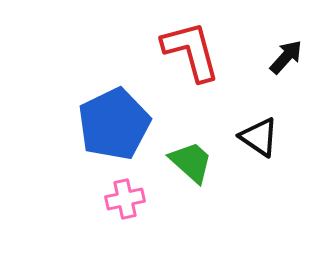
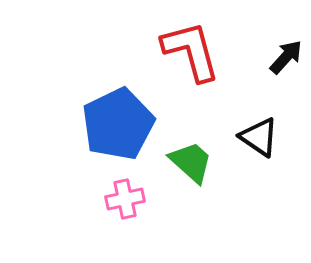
blue pentagon: moved 4 px right
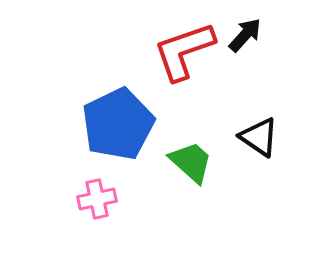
red L-shape: moved 7 px left; rotated 94 degrees counterclockwise
black arrow: moved 41 px left, 22 px up
pink cross: moved 28 px left
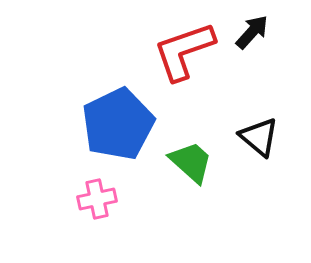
black arrow: moved 7 px right, 3 px up
black triangle: rotated 6 degrees clockwise
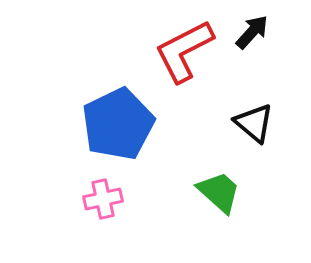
red L-shape: rotated 8 degrees counterclockwise
black triangle: moved 5 px left, 14 px up
green trapezoid: moved 28 px right, 30 px down
pink cross: moved 6 px right
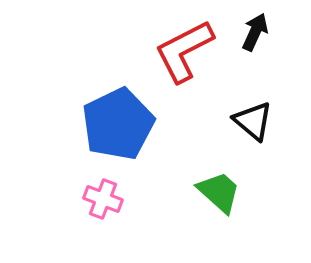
black arrow: moved 3 px right; rotated 18 degrees counterclockwise
black triangle: moved 1 px left, 2 px up
pink cross: rotated 33 degrees clockwise
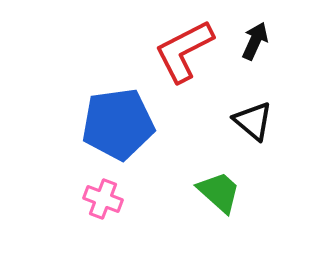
black arrow: moved 9 px down
blue pentagon: rotated 18 degrees clockwise
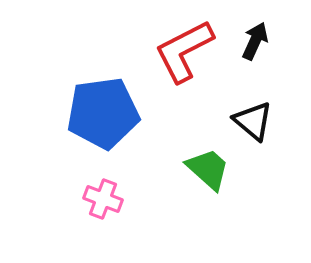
blue pentagon: moved 15 px left, 11 px up
green trapezoid: moved 11 px left, 23 px up
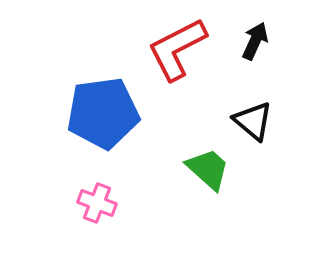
red L-shape: moved 7 px left, 2 px up
pink cross: moved 6 px left, 4 px down
